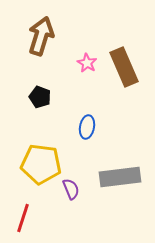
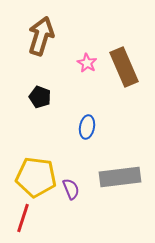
yellow pentagon: moved 5 px left, 13 px down
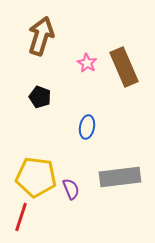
red line: moved 2 px left, 1 px up
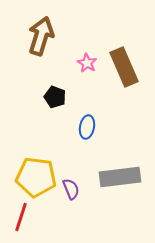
black pentagon: moved 15 px right
